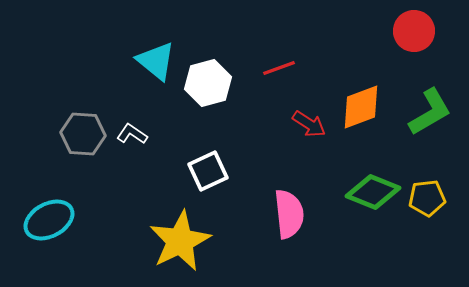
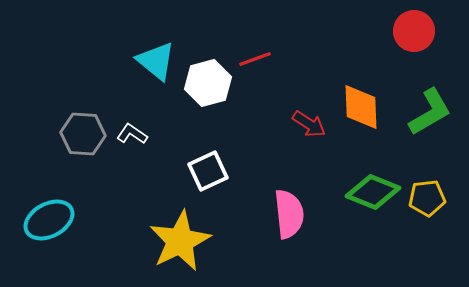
red line: moved 24 px left, 9 px up
orange diamond: rotated 72 degrees counterclockwise
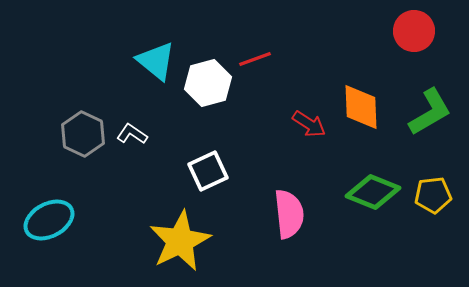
gray hexagon: rotated 21 degrees clockwise
yellow pentagon: moved 6 px right, 3 px up
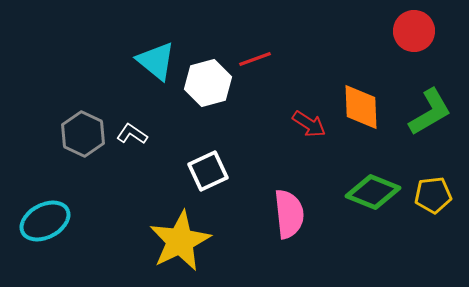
cyan ellipse: moved 4 px left, 1 px down
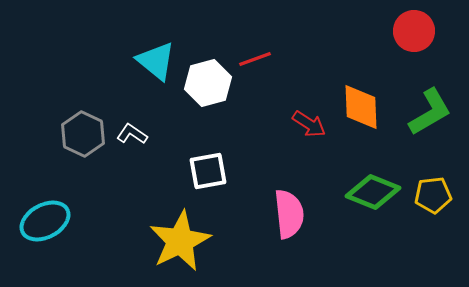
white square: rotated 15 degrees clockwise
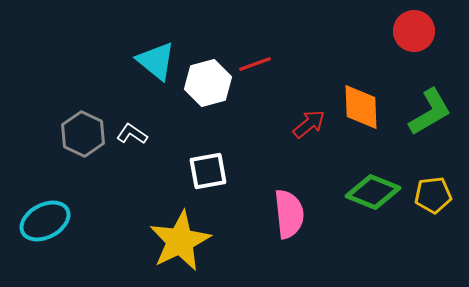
red line: moved 5 px down
red arrow: rotated 72 degrees counterclockwise
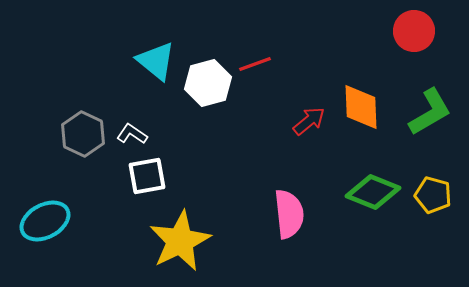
red arrow: moved 3 px up
white square: moved 61 px left, 5 px down
yellow pentagon: rotated 21 degrees clockwise
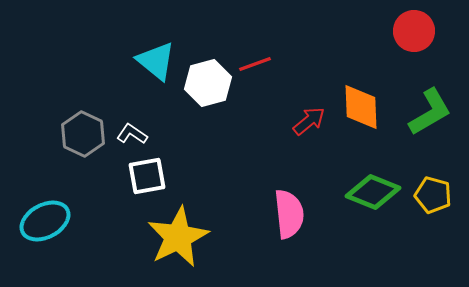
yellow star: moved 2 px left, 4 px up
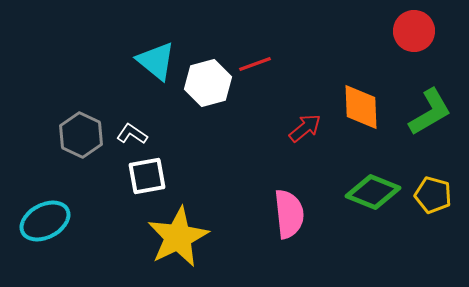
red arrow: moved 4 px left, 7 px down
gray hexagon: moved 2 px left, 1 px down
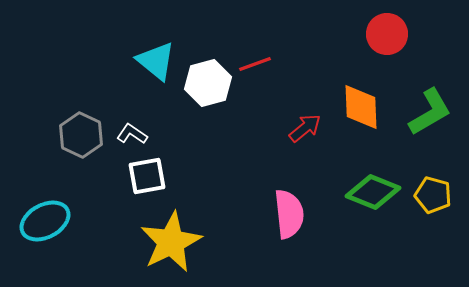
red circle: moved 27 px left, 3 px down
yellow star: moved 7 px left, 5 px down
